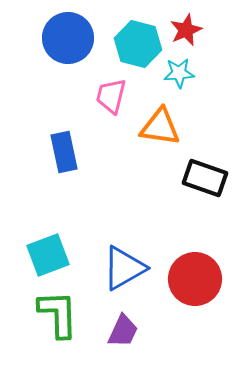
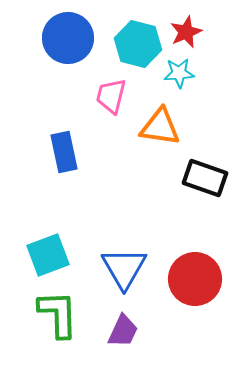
red star: moved 2 px down
blue triangle: rotated 30 degrees counterclockwise
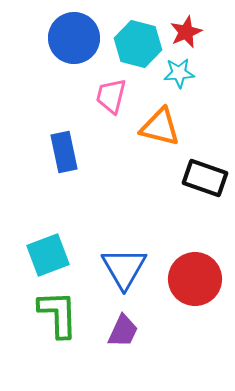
blue circle: moved 6 px right
orange triangle: rotated 6 degrees clockwise
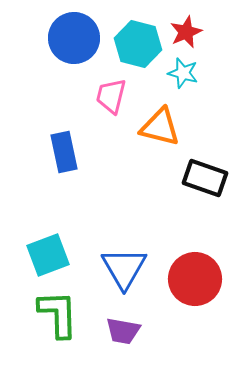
cyan star: moved 4 px right; rotated 20 degrees clockwise
purple trapezoid: rotated 75 degrees clockwise
